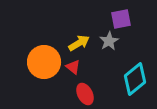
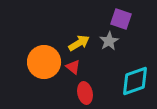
purple square: rotated 30 degrees clockwise
cyan diamond: moved 2 px down; rotated 20 degrees clockwise
red ellipse: moved 1 px up; rotated 15 degrees clockwise
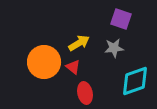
gray star: moved 5 px right, 7 px down; rotated 24 degrees clockwise
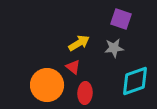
orange circle: moved 3 px right, 23 px down
red ellipse: rotated 15 degrees clockwise
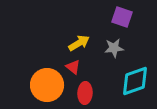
purple square: moved 1 px right, 2 px up
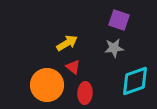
purple square: moved 3 px left, 3 px down
yellow arrow: moved 12 px left
